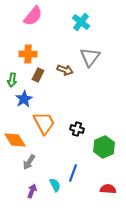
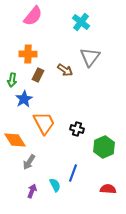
brown arrow: rotated 14 degrees clockwise
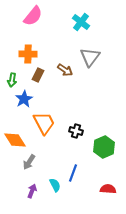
black cross: moved 1 px left, 2 px down
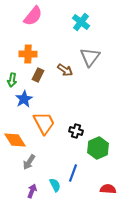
green hexagon: moved 6 px left, 1 px down
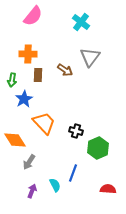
brown rectangle: rotated 24 degrees counterclockwise
orange trapezoid: rotated 15 degrees counterclockwise
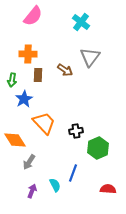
black cross: rotated 24 degrees counterclockwise
